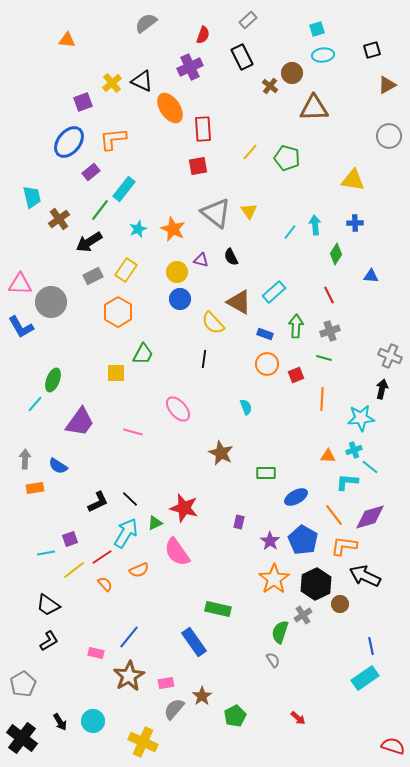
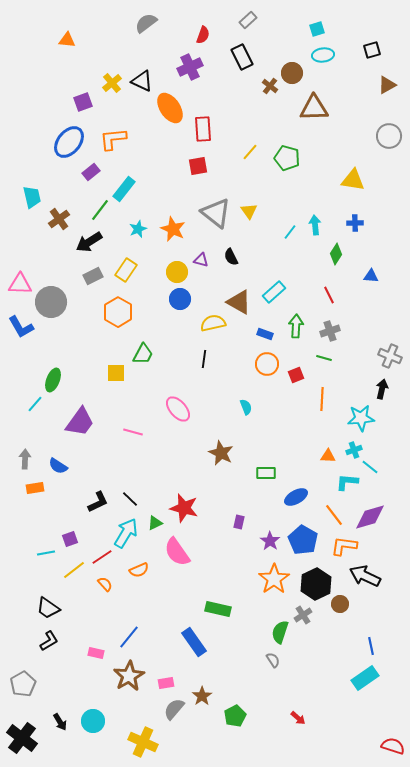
yellow semicircle at (213, 323): rotated 120 degrees clockwise
black trapezoid at (48, 605): moved 3 px down
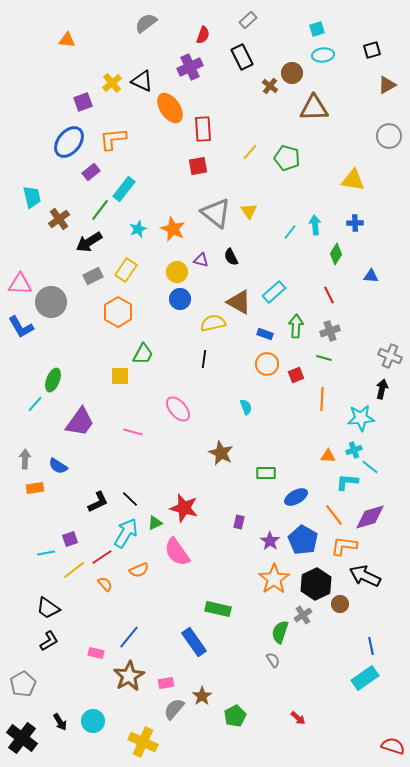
yellow square at (116, 373): moved 4 px right, 3 px down
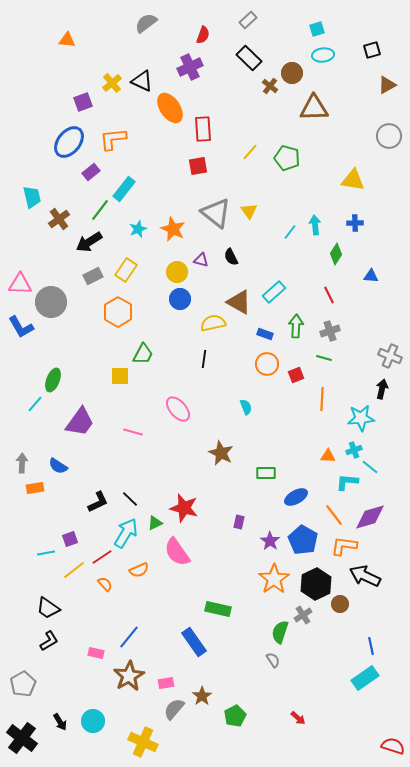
black rectangle at (242, 57): moved 7 px right, 1 px down; rotated 20 degrees counterclockwise
gray arrow at (25, 459): moved 3 px left, 4 px down
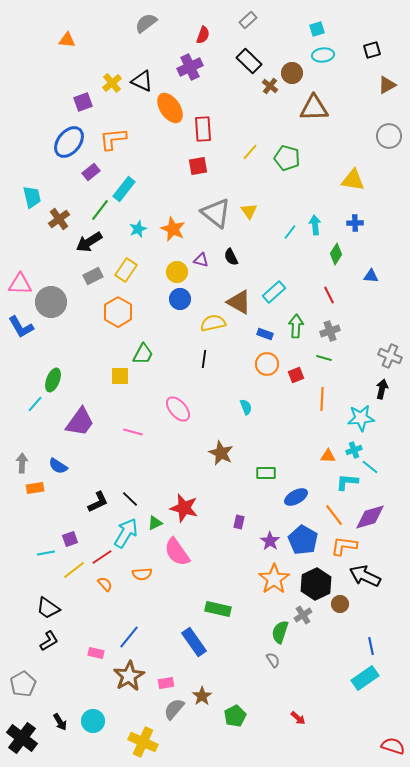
black rectangle at (249, 58): moved 3 px down
orange semicircle at (139, 570): moved 3 px right, 4 px down; rotated 18 degrees clockwise
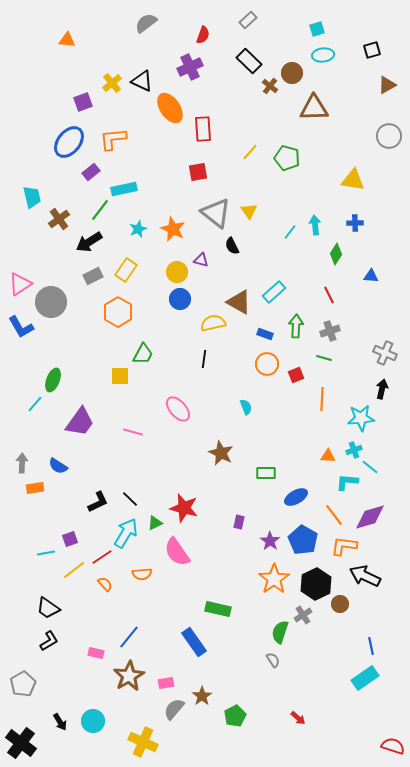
red square at (198, 166): moved 6 px down
cyan rectangle at (124, 189): rotated 40 degrees clockwise
black semicircle at (231, 257): moved 1 px right, 11 px up
pink triangle at (20, 284): rotated 35 degrees counterclockwise
gray cross at (390, 356): moved 5 px left, 3 px up
black cross at (22, 738): moved 1 px left, 5 px down
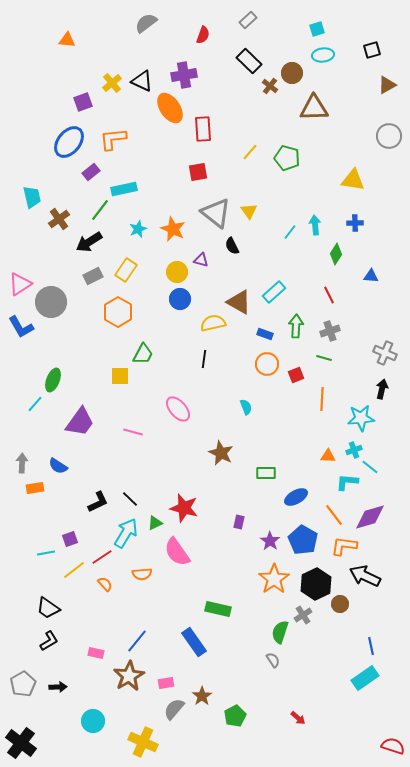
purple cross at (190, 67): moved 6 px left, 8 px down; rotated 15 degrees clockwise
blue line at (129, 637): moved 8 px right, 4 px down
black arrow at (60, 722): moved 2 px left, 35 px up; rotated 60 degrees counterclockwise
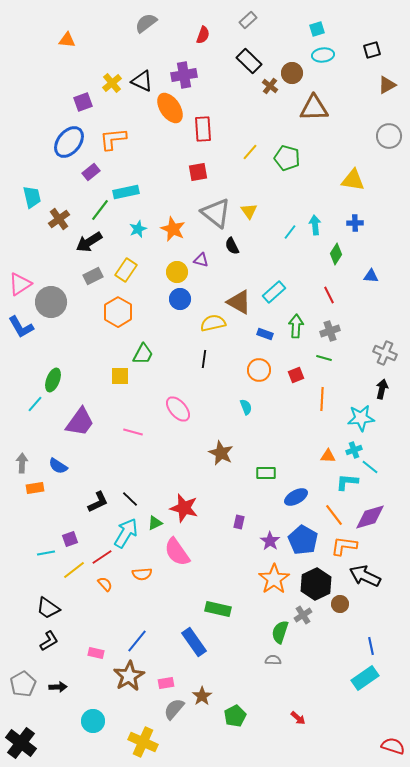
cyan rectangle at (124, 189): moved 2 px right, 3 px down
orange circle at (267, 364): moved 8 px left, 6 px down
gray semicircle at (273, 660): rotated 56 degrees counterclockwise
